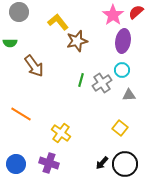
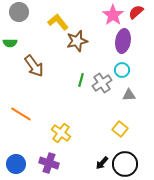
yellow square: moved 1 px down
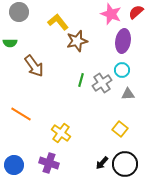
pink star: moved 2 px left, 1 px up; rotated 15 degrees counterclockwise
gray triangle: moved 1 px left, 1 px up
blue circle: moved 2 px left, 1 px down
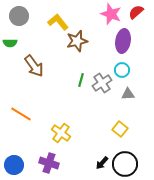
gray circle: moved 4 px down
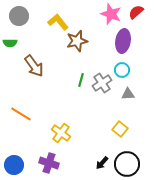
black circle: moved 2 px right
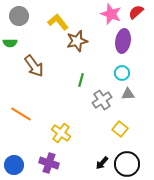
cyan circle: moved 3 px down
gray cross: moved 17 px down
